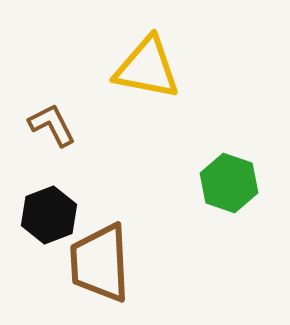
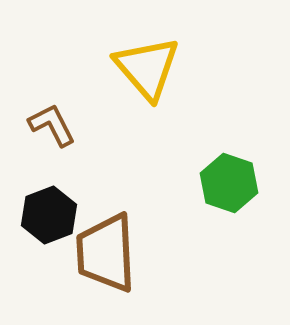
yellow triangle: rotated 38 degrees clockwise
brown trapezoid: moved 6 px right, 10 px up
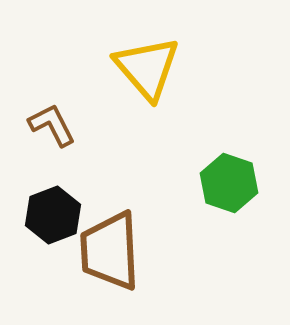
black hexagon: moved 4 px right
brown trapezoid: moved 4 px right, 2 px up
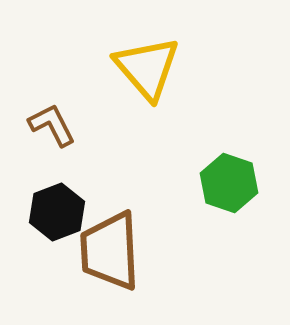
black hexagon: moved 4 px right, 3 px up
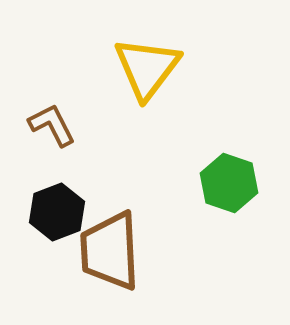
yellow triangle: rotated 18 degrees clockwise
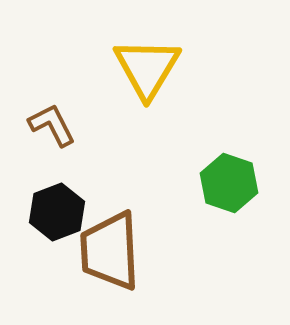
yellow triangle: rotated 6 degrees counterclockwise
